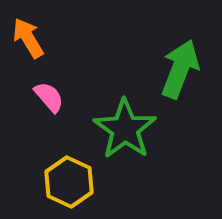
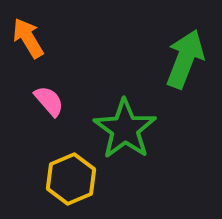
green arrow: moved 5 px right, 10 px up
pink semicircle: moved 4 px down
yellow hexagon: moved 2 px right, 3 px up; rotated 12 degrees clockwise
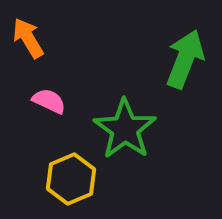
pink semicircle: rotated 24 degrees counterclockwise
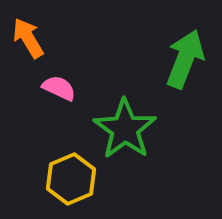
pink semicircle: moved 10 px right, 13 px up
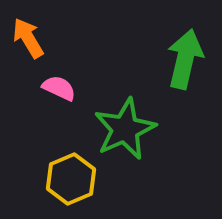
green arrow: rotated 8 degrees counterclockwise
green star: rotated 12 degrees clockwise
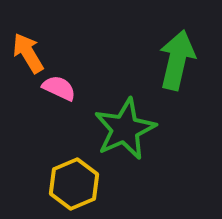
orange arrow: moved 15 px down
green arrow: moved 8 px left, 1 px down
yellow hexagon: moved 3 px right, 5 px down
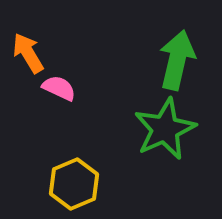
green star: moved 40 px right
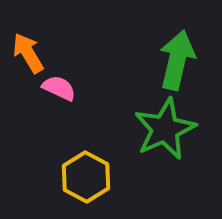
yellow hexagon: moved 12 px right, 7 px up; rotated 9 degrees counterclockwise
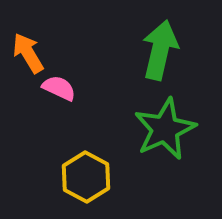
green arrow: moved 17 px left, 10 px up
